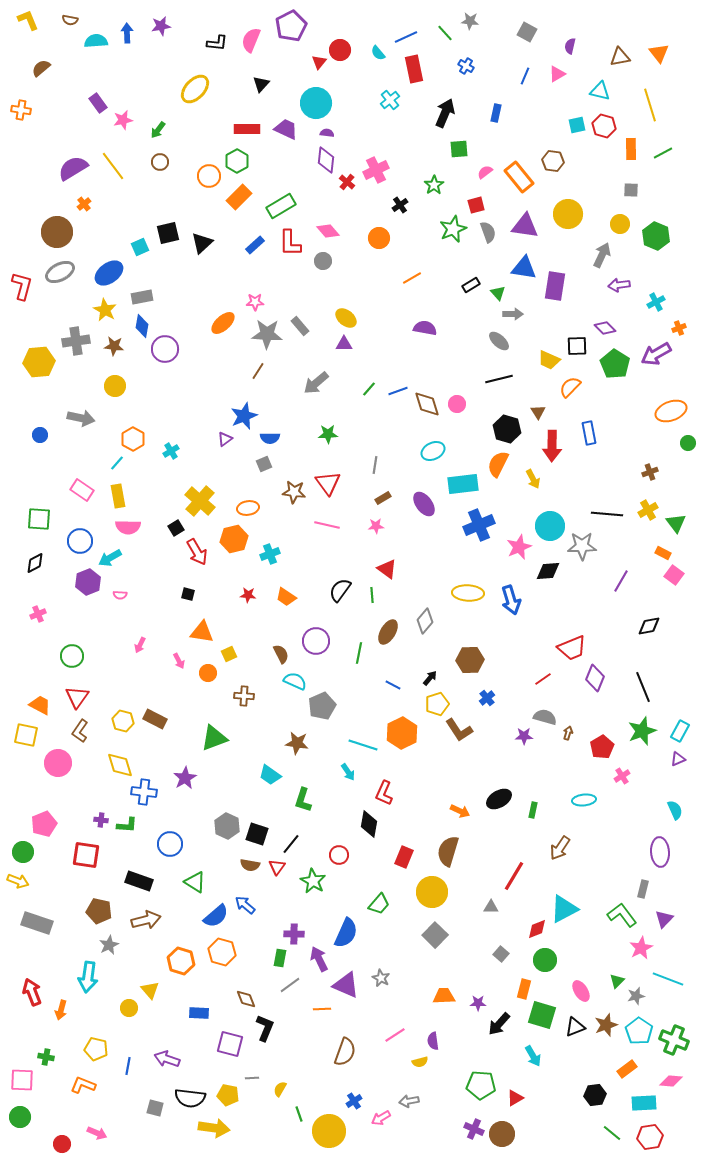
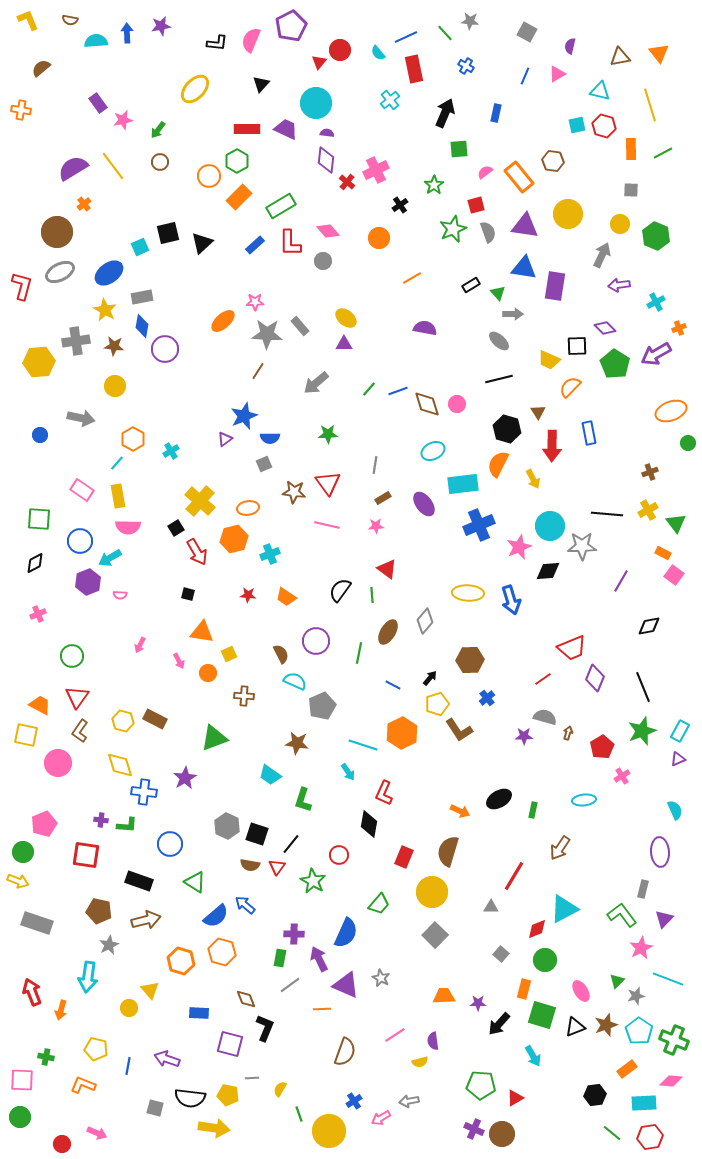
orange ellipse at (223, 323): moved 2 px up
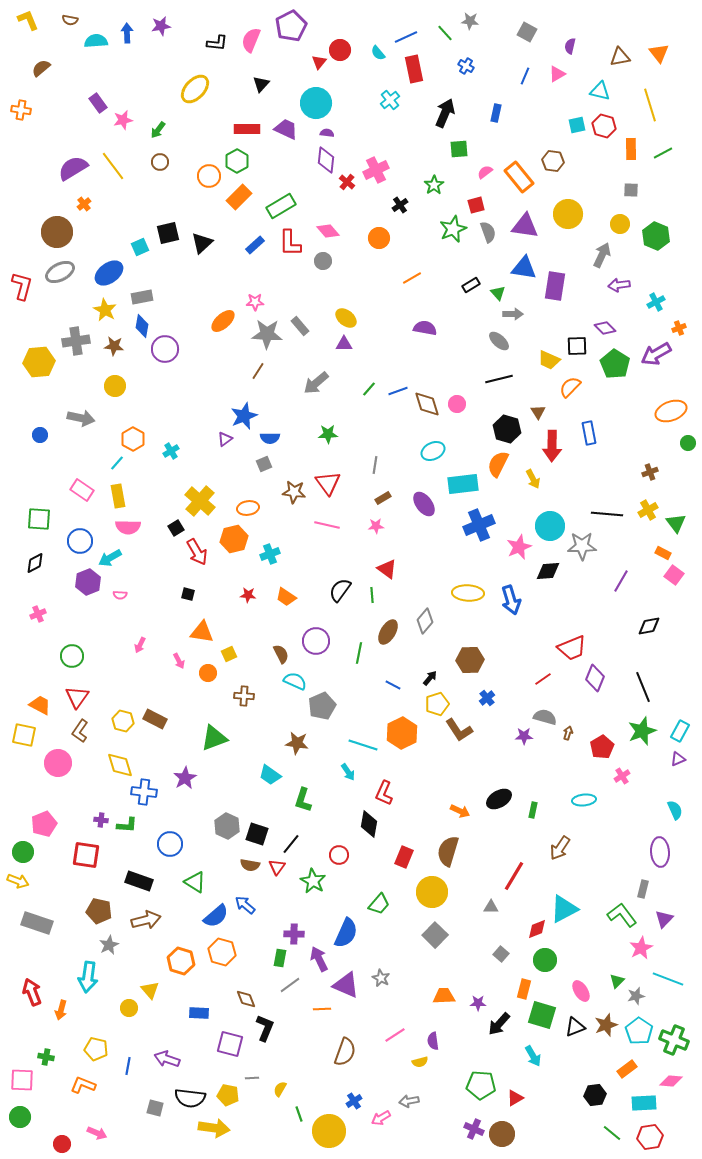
yellow square at (26, 735): moved 2 px left
